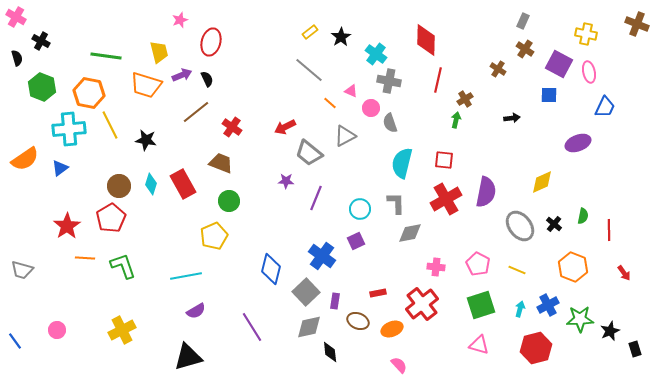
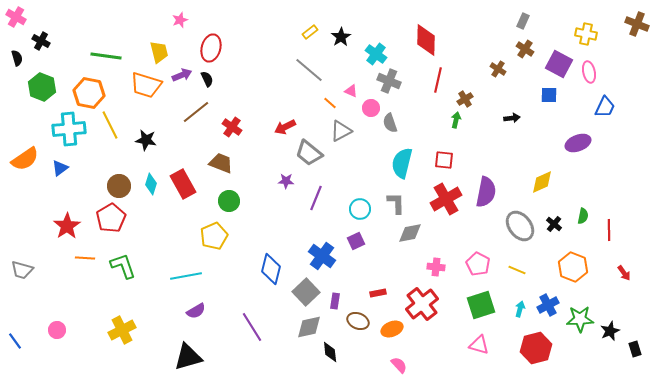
red ellipse at (211, 42): moved 6 px down
gray cross at (389, 81): rotated 10 degrees clockwise
gray triangle at (345, 136): moved 4 px left, 5 px up
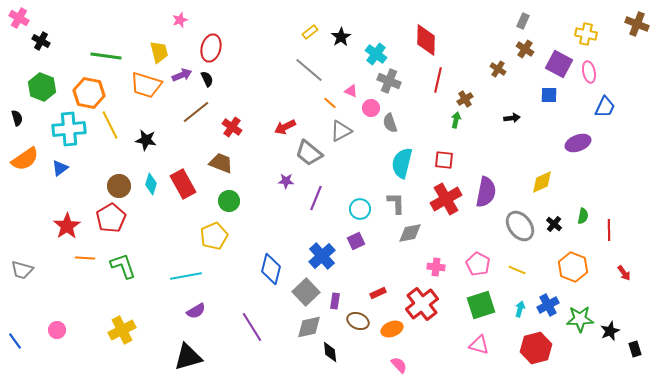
pink cross at (16, 17): moved 3 px right, 1 px down
black semicircle at (17, 58): moved 60 px down
blue cross at (322, 256): rotated 12 degrees clockwise
red rectangle at (378, 293): rotated 14 degrees counterclockwise
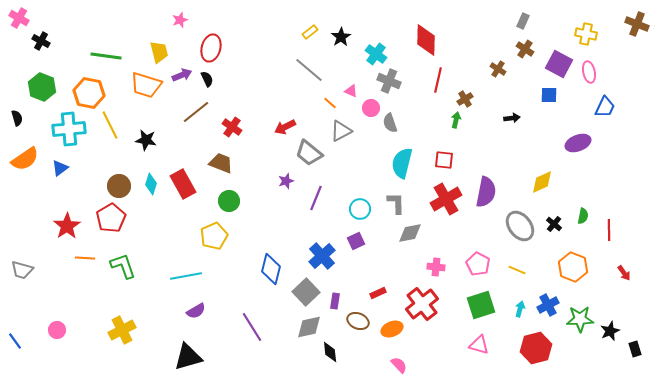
purple star at (286, 181): rotated 21 degrees counterclockwise
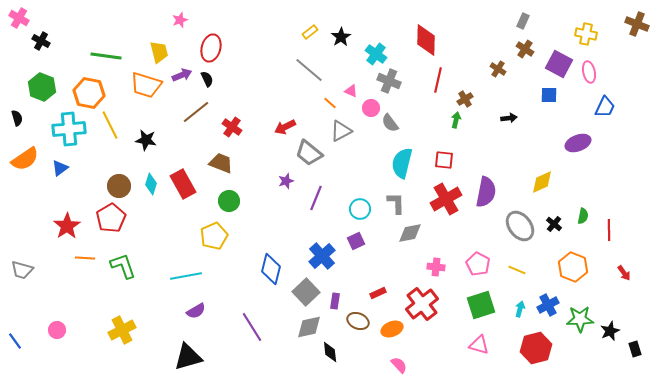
black arrow at (512, 118): moved 3 px left
gray semicircle at (390, 123): rotated 18 degrees counterclockwise
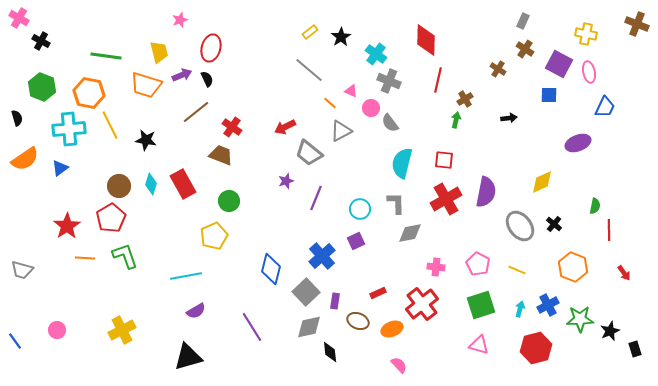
brown trapezoid at (221, 163): moved 8 px up
green semicircle at (583, 216): moved 12 px right, 10 px up
green L-shape at (123, 266): moved 2 px right, 10 px up
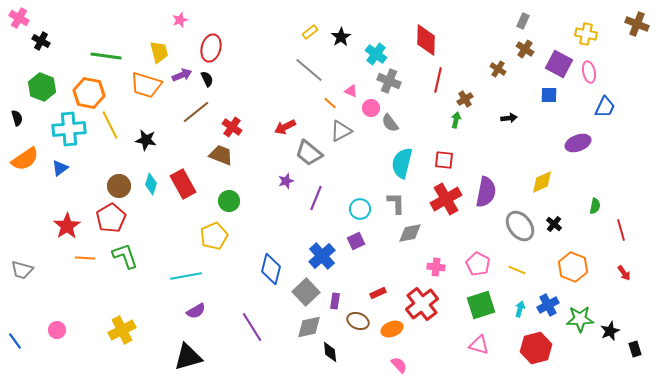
red line at (609, 230): moved 12 px right; rotated 15 degrees counterclockwise
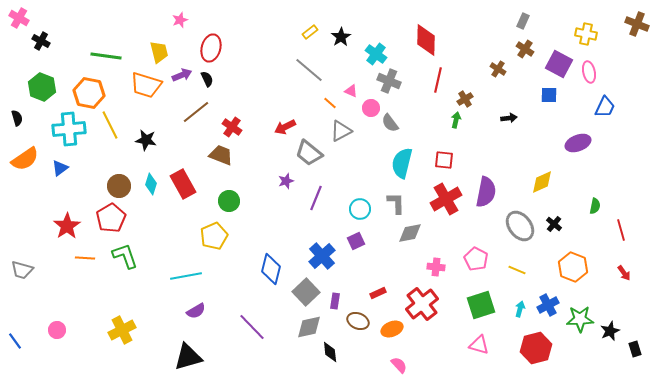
pink pentagon at (478, 264): moved 2 px left, 5 px up
purple line at (252, 327): rotated 12 degrees counterclockwise
